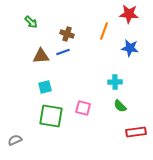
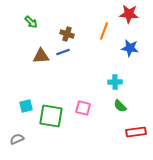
cyan square: moved 19 px left, 19 px down
gray semicircle: moved 2 px right, 1 px up
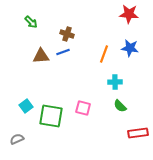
orange line: moved 23 px down
cyan square: rotated 24 degrees counterclockwise
red rectangle: moved 2 px right, 1 px down
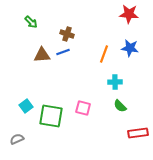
brown triangle: moved 1 px right, 1 px up
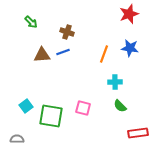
red star: rotated 24 degrees counterclockwise
brown cross: moved 2 px up
gray semicircle: rotated 24 degrees clockwise
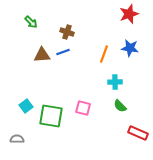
red rectangle: rotated 30 degrees clockwise
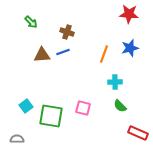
red star: rotated 24 degrees clockwise
blue star: rotated 24 degrees counterclockwise
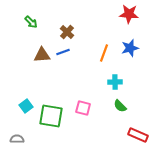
brown cross: rotated 24 degrees clockwise
orange line: moved 1 px up
red rectangle: moved 2 px down
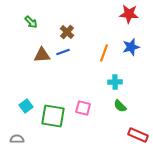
blue star: moved 1 px right, 1 px up
green square: moved 2 px right
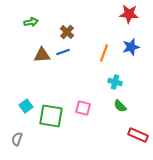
green arrow: rotated 56 degrees counterclockwise
cyan cross: rotated 16 degrees clockwise
green square: moved 2 px left
gray semicircle: rotated 72 degrees counterclockwise
